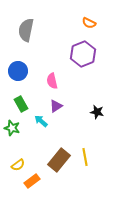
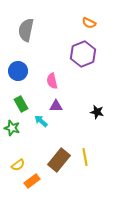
purple triangle: rotated 32 degrees clockwise
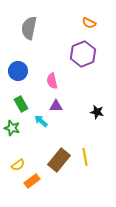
gray semicircle: moved 3 px right, 2 px up
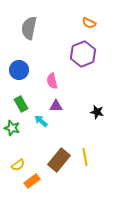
blue circle: moved 1 px right, 1 px up
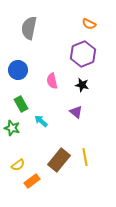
orange semicircle: moved 1 px down
blue circle: moved 1 px left
purple triangle: moved 20 px right, 6 px down; rotated 40 degrees clockwise
black star: moved 15 px left, 27 px up
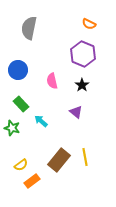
purple hexagon: rotated 15 degrees counterclockwise
black star: rotated 24 degrees clockwise
green rectangle: rotated 14 degrees counterclockwise
yellow semicircle: moved 3 px right
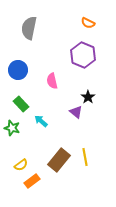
orange semicircle: moved 1 px left, 1 px up
purple hexagon: moved 1 px down
black star: moved 6 px right, 12 px down
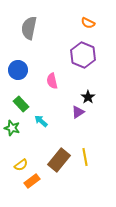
purple triangle: moved 2 px right; rotated 48 degrees clockwise
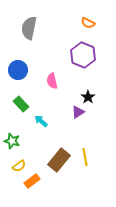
green star: moved 13 px down
yellow semicircle: moved 2 px left, 1 px down
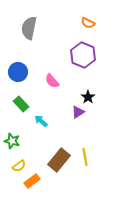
blue circle: moved 2 px down
pink semicircle: rotated 28 degrees counterclockwise
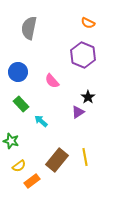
green star: moved 1 px left
brown rectangle: moved 2 px left
